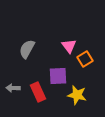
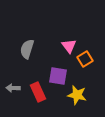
gray semicircle: rotated 12 degrees counterclockwise
purple square: rotated 12 degrees clockwise
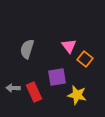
orange square: rotated 21 degrees counterclockwise
purple square: moved 1 px left, 1 px down; rotated 18 degrees counterclockwise
red rectangle: moved 4 px left
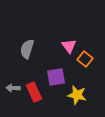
purple square: moved 1 px left
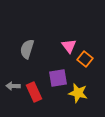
purple square: moved 2 px right, 1 px down
gray arrow: moved 2 px up
yellow star: moved 1 px right, 2 px up
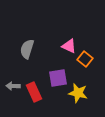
pink triangle: rotated 28 degrees counterclockwise
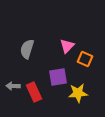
pink triangle: moved 2 px left; rotated 49 degrees clockwise
orange square: rotated 14 degrees counterclockwise
purple square: moved 1 px up
yellow star: rotated 18 degrees counterclockwise
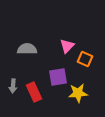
gray semicircle: rotated 72 degrees clockwise
gray arrow: rotated 88 degrees counterclockwise
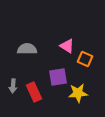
pink triangle: rotated 42 degrees counterclockwise
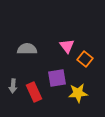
pink triangle: rotated 21 degrees clockwise
orange square: rotated 14 degrees clockwise
purple square: moved 1 px left, 1 px down
